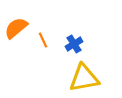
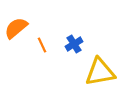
orange line: moved 1 px left, 5 px down
yellow triangle: moved 16 px right, 6 px up
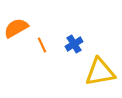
orange semicircle: rotated 10 degrees clockwise
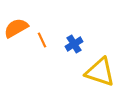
orange line: moved 5 px up
yellow triangle: rotated 28 degrees clockwise
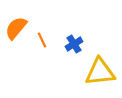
orange semicircle: rotated 20 degrees counterclockwise
yellow triangle: rotated 24 degrees counterclockwise
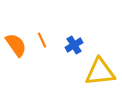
orange semicircle: moved 17 px down; rotated 105 degrees clockwise
blue cross: moved 1 px down
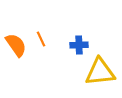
orange line: moved 1 px left, 1 px up
blue cross: moved 5 px right; rotated 30 degrees clockwise
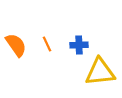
orange line: moved 6 px right, 5 px down
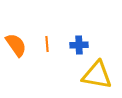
orange line: rotated 21 degrees clockwise
yellow triangle: moved 3 px left, 3 px down; rotated 16 degrees clockwise
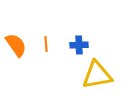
orange line: moved 1 px left
yellow triangle: rotated 20 degrees counterclockwise
